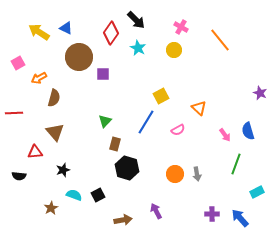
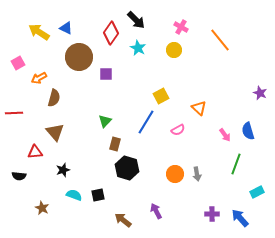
purple square: moved 3 px right
black square: rotated 16 degrees clockwise
brown star: moved 9 px left; rotated 16 degrees counterclockwise
brown arrow: rotated 132 degrees counterclockwise
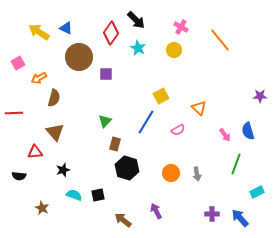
purple star: moved 3 px down; rotated 24 degrees counterclockwise
orange circle: moved 4 px left, 1 px up
